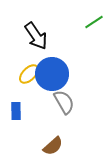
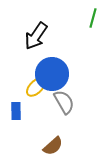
green line: moved 1 px left, 4 px up; rotated 42 degrees counterclockwise
black arrow: rotated 68 degrees clockwise
yellow ellipse: moved 7 px right, 13 px down
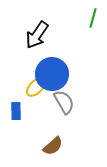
black arrow: moved 1 px right, 1 px up
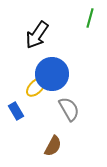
green line: moved 3 px left
gray semicircle: moved 5 px right, 7 px down
blue rectangle: rotated 30 degrees counterclockwise
brown semicircle: rotated 20 degrees counterclockwise
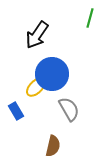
brown semicircle: rotated 15 degrees counterclockwise
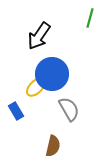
black arrow: moved 2 px right, 1 px down
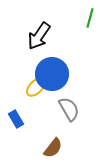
blue rectangle: moved 8 px down
brown semicircle: moved 2 px down; rotated 25 degrees clockwise
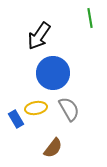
green line: rotated 24 degrees counterclockwise
blue circle: moved 1 px right, 1 px up
yellow ellipse: moved 21 px down; rotated 35 degrees clockwise
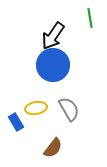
black arrow: moved 14 px right
blue circle: moved 8 px up
blue rectangle: moved 3 px down
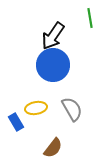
gray semicircle: moved 3 px right
